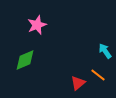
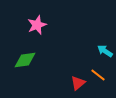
cyan arrow: rotated 21 degrees counterclockwise
green diamond: rotated 15 degrees clockwise
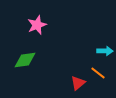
cyan arrow: rotated 147 degrees clockwise
orange line: moved 2 px up
